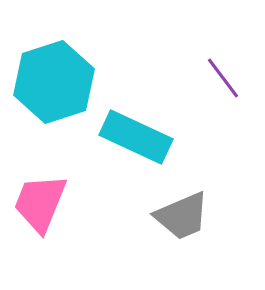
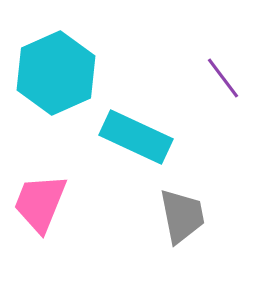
cyan hexagon: moved 2 px right, 9 px up; rotated 6 degrees counterclockwise
gray trapezoid: rotated 78 degrees counterclockwise
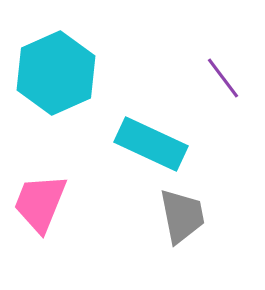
cyan rectangle: moved 15 px right, 7 px down
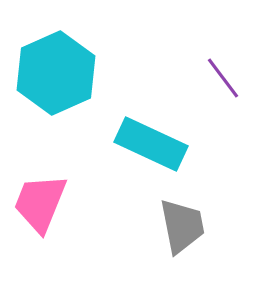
gray trapezoid: moved 10 px down
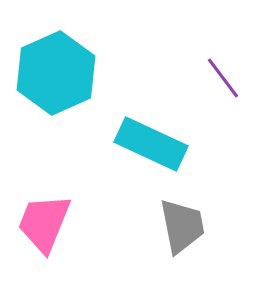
pink trapezoid: moved 4 px right, 20 px down
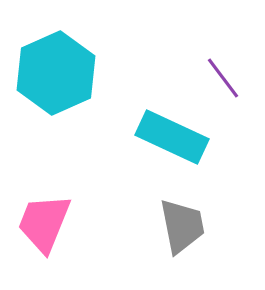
cyan rectangle: moved 21 px right, 7 px up
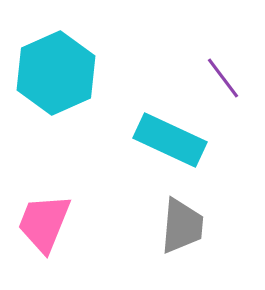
cyan rectangle: moved 2 px left, 3 px down
gray trapezoid: rotated 16 degrees clockwise
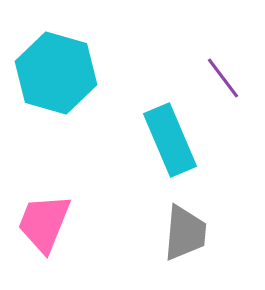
cyan hexagon: rotated 20 degrees counterclockwise
cyan rectangle: rotated 42 degrees clockwise
gray trapezoid: moved 3 px right, 7 px down
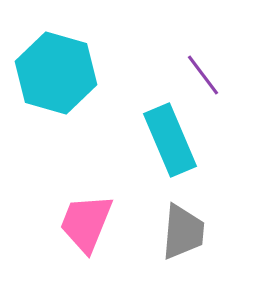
purple line: moved 20 px left, 3 px up
pink trapezoid: moved 42 px right
gray trapezoid: moved 2 px left, 1 px up
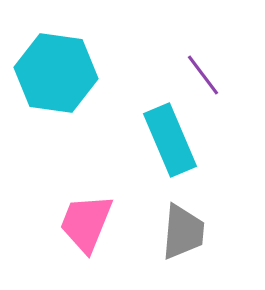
cyan hexagon: rotated 8 degrees counterclockwise
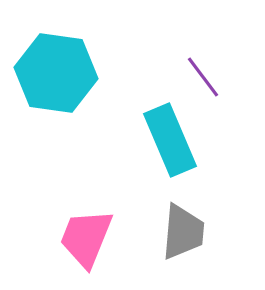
purple line: moved 2 px down
pink trapezoid: moved 15 px down
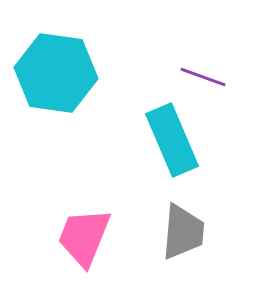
purple line: rotated 33 degrees counterclockwise
cyan rectangle: moved 2 px right
pink trapezoid: moved 2 px left, 1 px up
